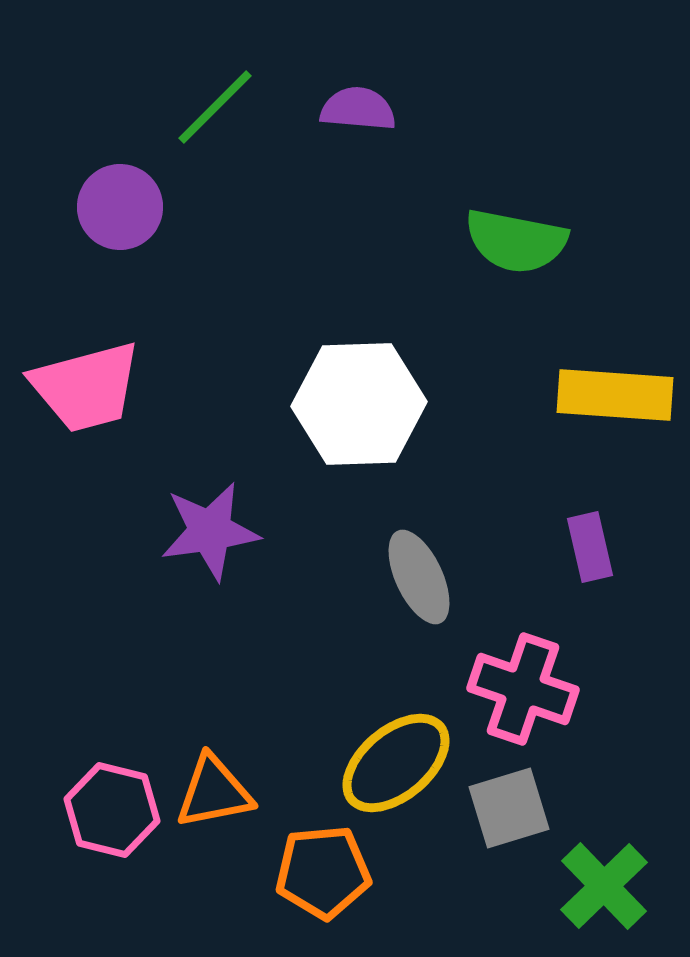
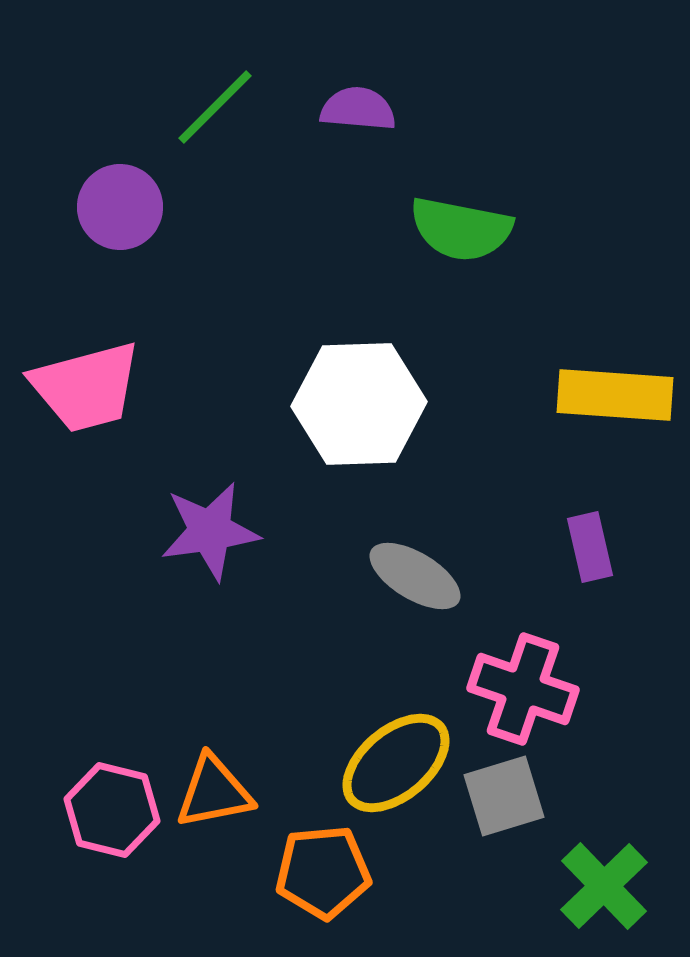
green semicircle: moved 55 px left, 12 px up
gray ellipse: moved 4 px left, 1 px up; rotated 34 degrees counterclockwise
gray square: moved 5 px left, 12 px up
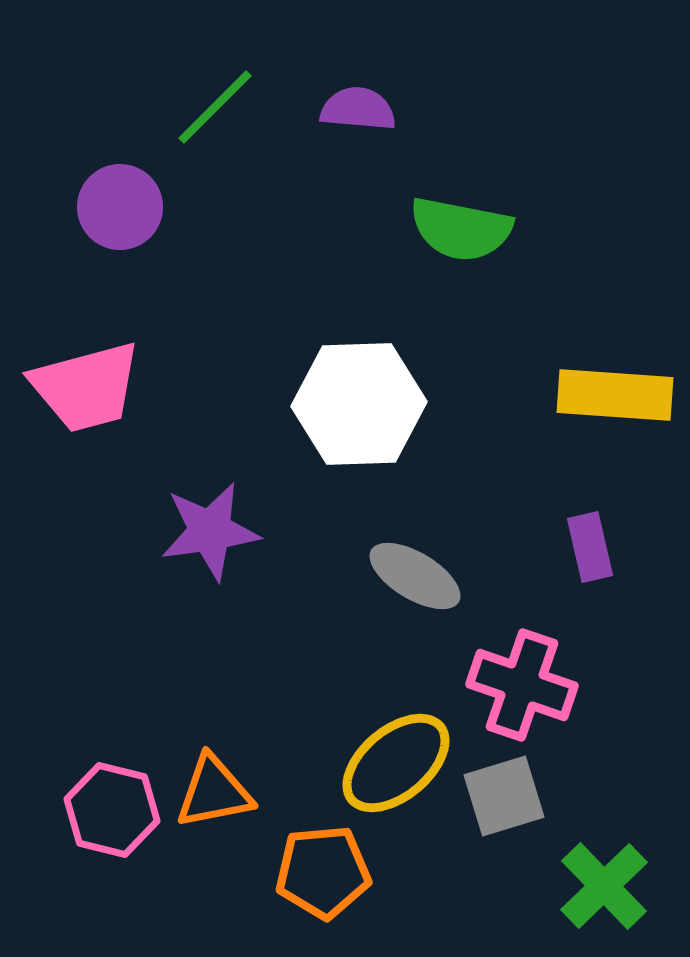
pink cross: moved 1 px left, 4 px up
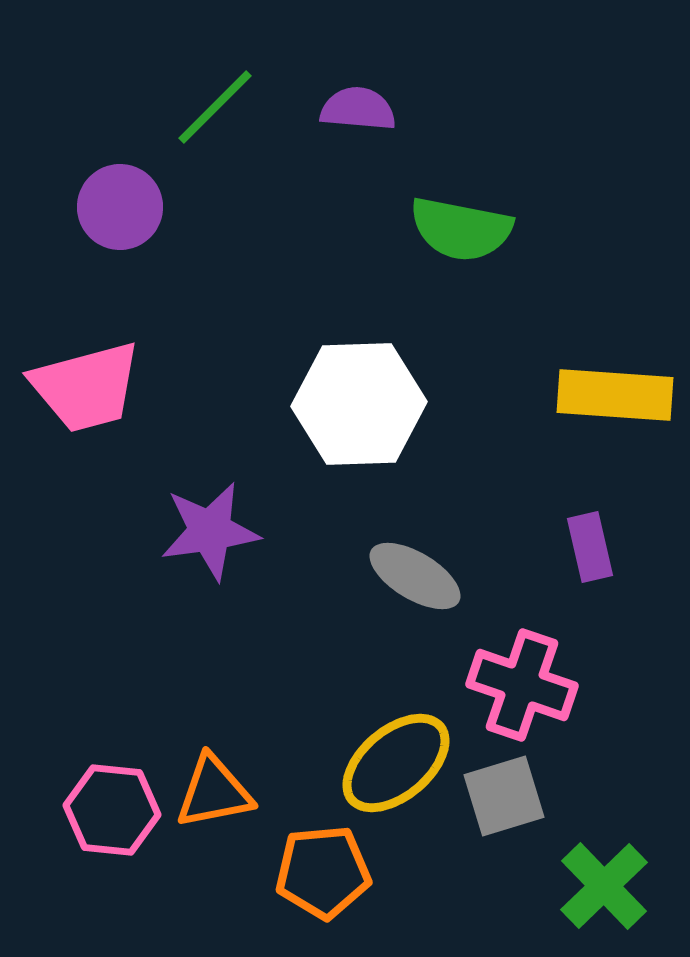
pink hexagon: rotated 8 degrees counterclockwise
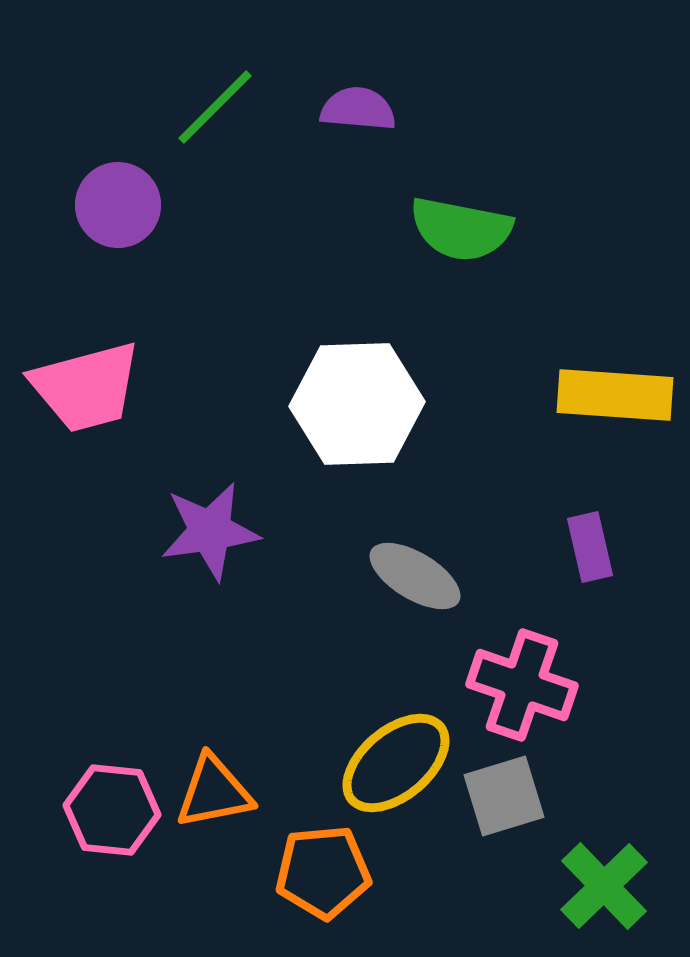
purple circle: moved 2 px left, 2 px up
white hexagon: moved 2 px left
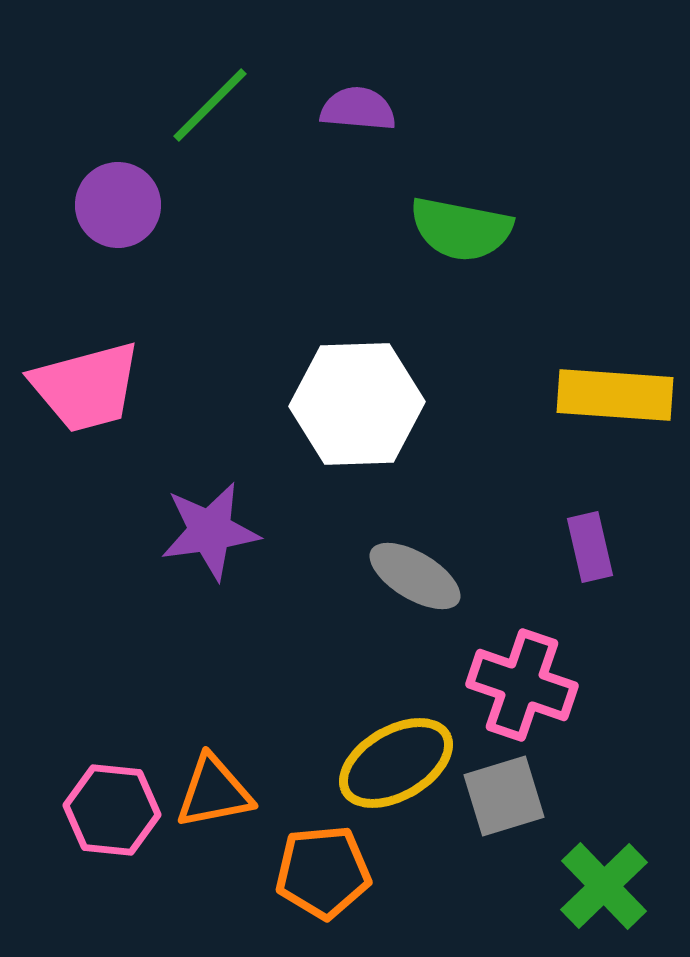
green line: moved 5 px left, 2 px up
yellow ellipse: rotated 10 degrees clockwise
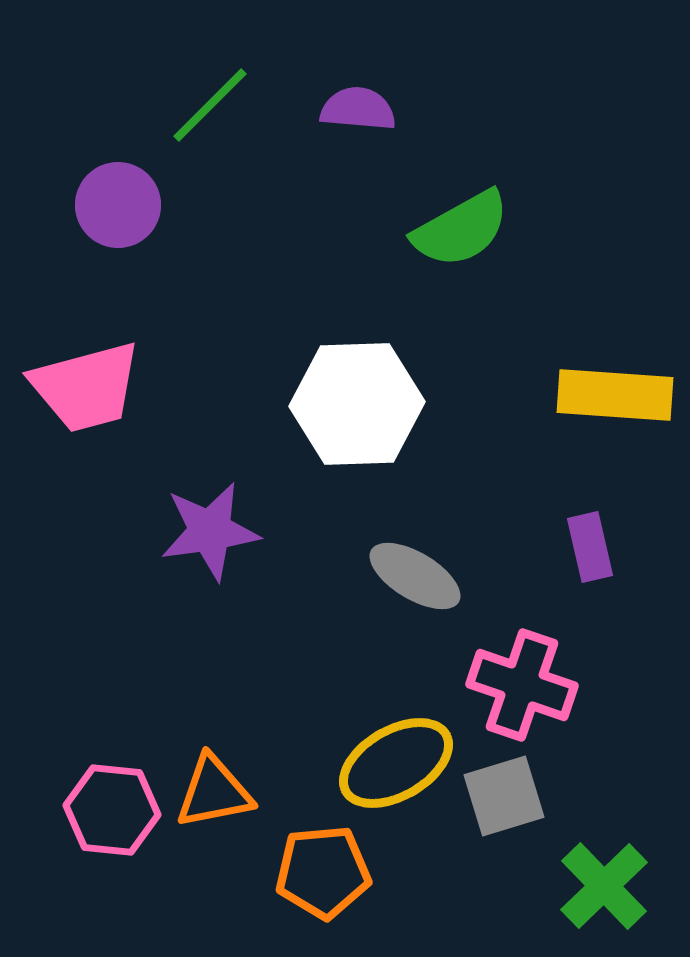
green semicircle: rotated 40 degrees counterclockwise
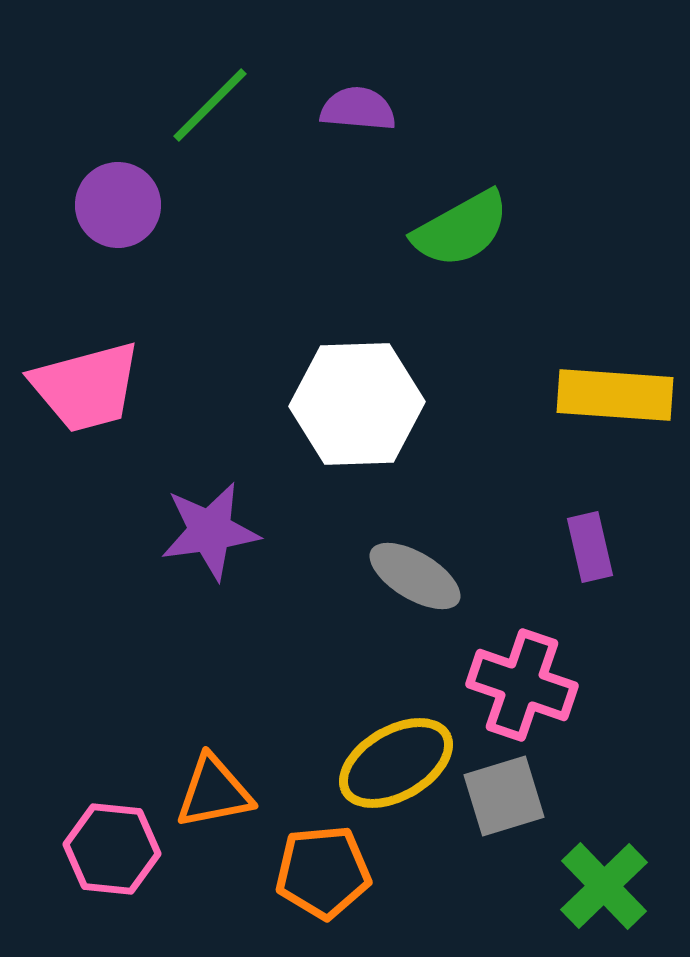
pink hexagon: moved 39 px down
